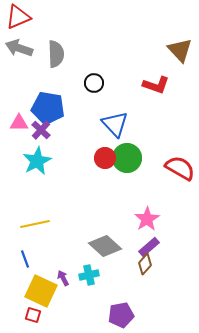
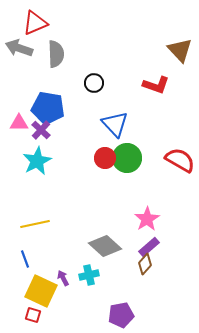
red triangle: moved 17 px right, 6 px down
red semicircle: moved 8 px up
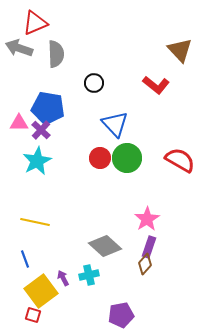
red L-shape: rotated 20 degrees clockwise
red circle: moved 5 px left
yellow line: moved 2 px up; rotated 24 degrees clockwise
purple rectangle: rotated 30 degrees counterclockwise
yellow square: rotated 28 degrees clockwise
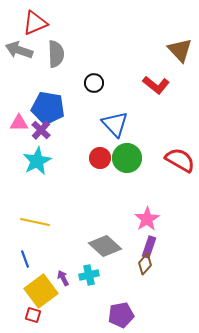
gray arrow: moved 2 px down
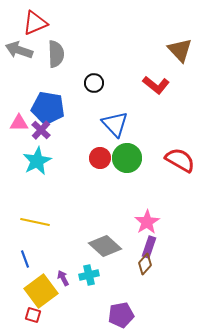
pink star: moved 3 px down
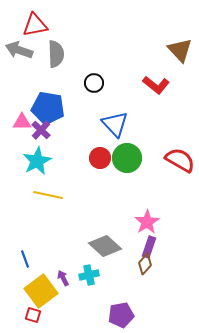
red triangle: moved 2 px down; rotated 12 degrees clockwise
pink triangle: moved 3 px right, 1 px up
yellow line: moved 13 px right, 27 px up
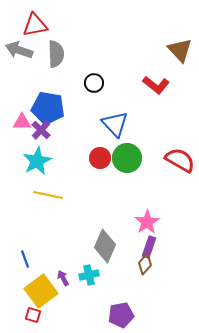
gray diamond: rotated 72 degrees clockwise
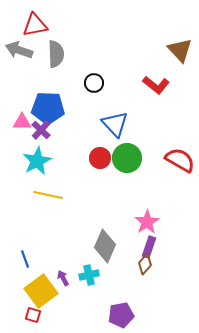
blue pentagon: rotated 8 degrees counterclockwise
